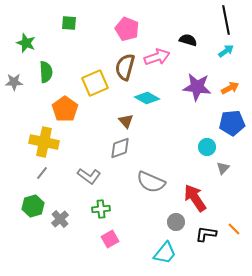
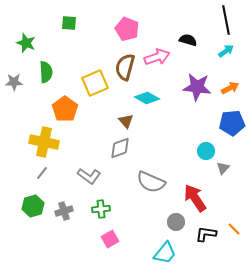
cyan circle: moved 1 px left, 4 px down
gray cross: moved 4 px right, 8 px up; rotated 24 degrees clockwise
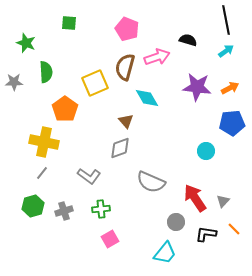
cyan diamond: rotated 30 degrees clockwise
gray triangle: moved 33 px down
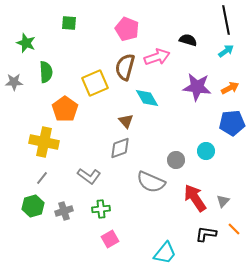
gray line: moved 5 px down
gray circle: moved 62 px up
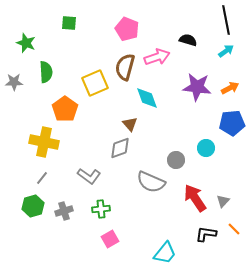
cyan diamond: rotated 10 degrees clockwise
brown triangle: moved 4 px right, 3 px down
cyan circle: moved 3 px up
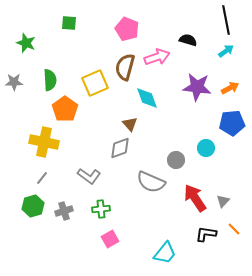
green semicircle: moved 4 px right, 8 px down
